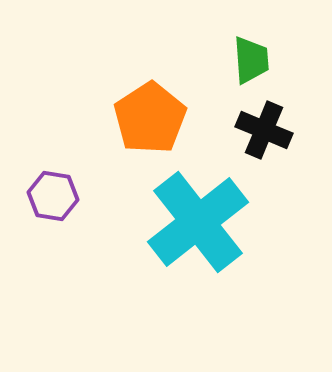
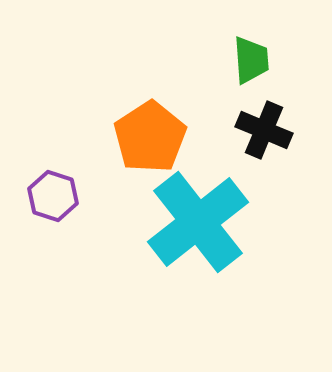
orange pentagon: moved 19 px down
purple hexagon: rotated 9 degrees clockwise
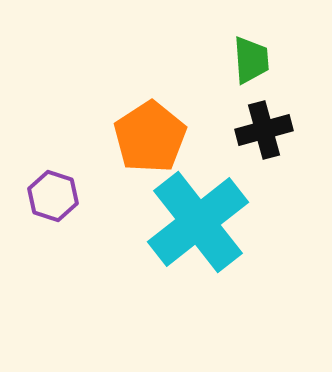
black cross: rotated 38 degrees counterclockwise
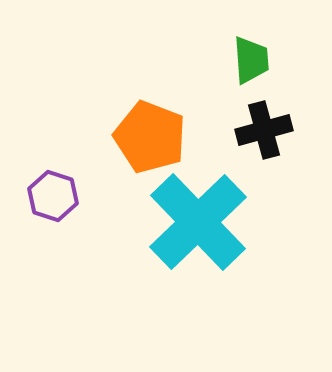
orange pentagon: rotated 18 degrees counterclockwise
cyan cross: rotated 6 degrees counterclockwise
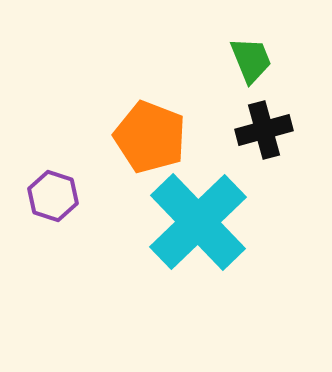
green trapezoid: rotated 18 degrees counterclockwise
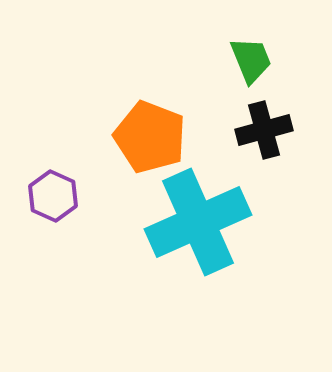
purple hexagon: rotated 6 degrees clockwise
cyan cross: rotated 20 degrees clockwise
